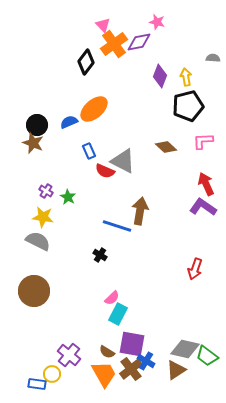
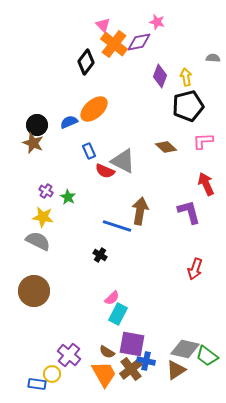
orange cross at (114, 44): rotated 16 degrees counterclockwise
purple L-shape at (203, 207): moved 14 px left, 5 px down; rotated 40 degrees clockwise
blue cross at (146, 361): rotated 18 degrees counterclockwise
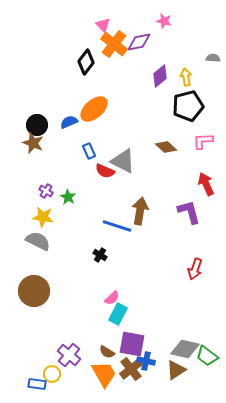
pink star at (157, 22): moved 7 px right, 1 px up
purple diamond at (160, 76): rotated 30 degrees clockwise
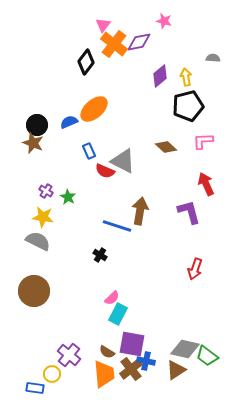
pink triangle at (103, 25): rotated 21 degrees clockwise
orange trapezoid at (104, 374): rotated 24 degrees clockwise
blue rectangle at (37, 384): moved 2 px left, 4 px down
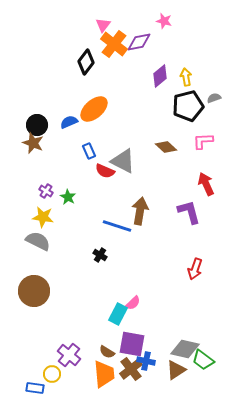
gray semicircle at (213, 58): moved 1 px right, 40 px down; rotated 24 degrees counterclockwise
pink semicircle at (112, 298): moved 21 px right, 5 px down
green trapezoid at (207, 356): moved 4 px left, 4 px down
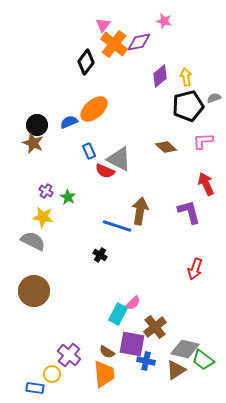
gray triangle at (123, 161): moved 4 px left, 2 px up
gray semicircle at (38, 241): moved 5 px left
brown cross at (131, 369): moved 24 px right, 42 px up
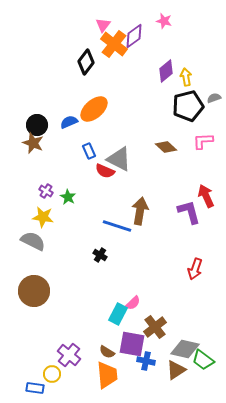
purple diamond at (139, 42): moved 5 px left, 6 px up; rotated 25 degrees counterclockwise
purple diamond at (160, 76): moved 6 px right, 5 px up
red arrow at (206, 184): moved 12 px down
orange trapezoid at (104, 374): moved 3 px right, 1 px down
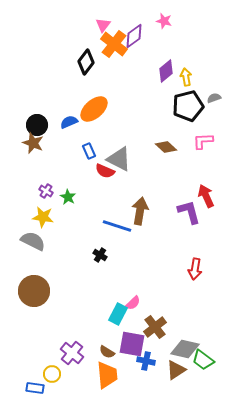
red arrow at (195, 269): rotated 10 degrees counterclockwise
purple cross at (69, 355): moved 3 px right, 2 px up
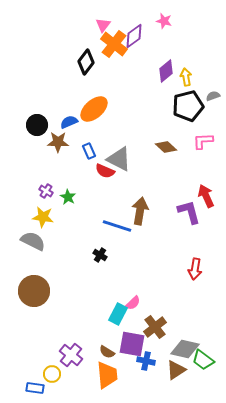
gray semicircle at (214, 98): moved 1 px left, 2 px up
brown star at (33, 143): moved 25 px right, 1 px up; rotated 20 degrees counterclockwise
purple cross at (72, 353): moved 1 px left, 2 px down
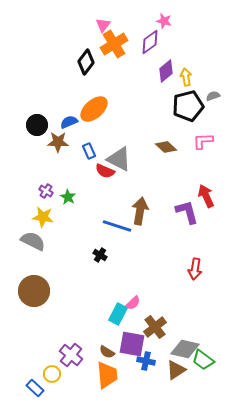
purple diamond at (134, 36): moved 16 px right, 6 px down
orange cross at (114, 44): rotated 20 degrees clockwise
purple L-shape at (189, 212): moved 2 px left
blue rectangle at (35, 388): rotated 36 degrees clockwise
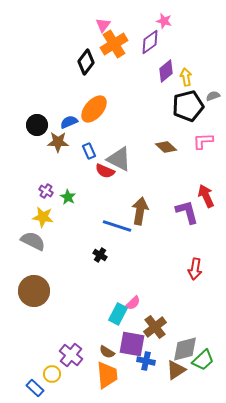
orange ellipse at (94, 109): rotated 8 degrees counterclockwise
gray diamond at (185, 349): rotated 28 degrees counterclockwise
green trapezoid at (203, 360): rotated 80 degrees counterclockwise
